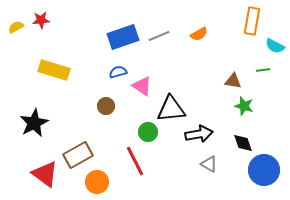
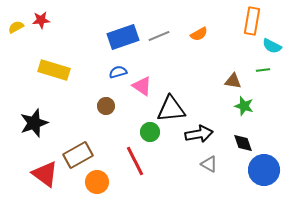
cyan semicircle: moved 3 px left
black star: rotated 8 degrees clockwise
green circle: moved 2 px right
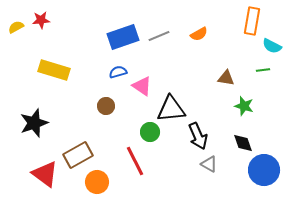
brown triangle: moved 7 px left, 3 px up
black arrow: moved 1 px left, 2 px down; rotated 76 degrees clockwise
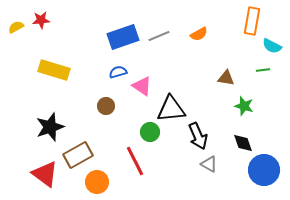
black star: moved 16 px right, 4 px down
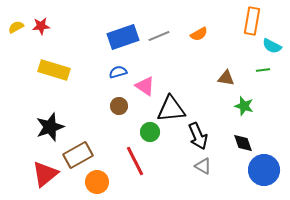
red star: moved 6 px down
pink triangle: moved 3 px right
brown circle: moved 13 px right
gray triangle: moved 6 px left, 2 px down
red triangle: rotated 44 degrees clockwise
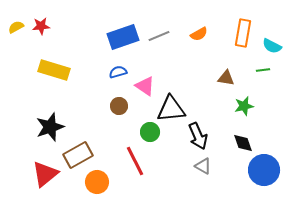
orange rectangle: moved 9 px left, 12 px down
green star: rotated 30 degrees counterclockwise
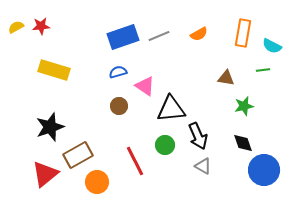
green circle: moved 15 px right, 13 px down
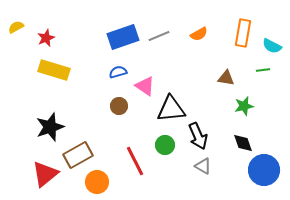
red star: moved 5 px right, 12 px down; rotated 18 degrees counterclockwise
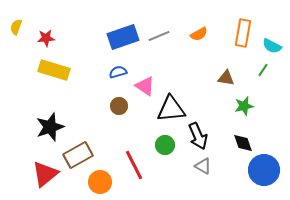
yellow semicircle: rotated 42 degrees counterclockwise
red star: rotated 18 degrees clockwise
green line: rotated 48 degrees counterclockwise
red line: moved 1 px left, 4 px down
orange circle: moved 3 px right
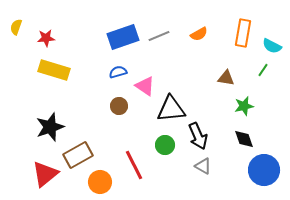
black diamond: moved 1 px right, 4 px up
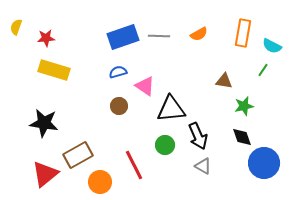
gray line: rotated 25 degrees clockwise
brown triangle: moved 2 px left, 3 px down
black star: moved 6 px left, 4 px up; rotated 28 degrees clockwise
black diamond: moved 2 px left, 2 px up
blue circle: moved 7 px up
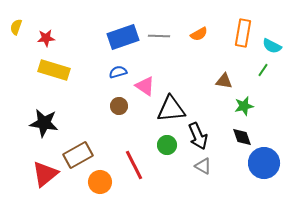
green circle: moved 2 px right
